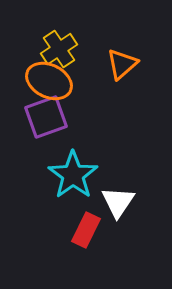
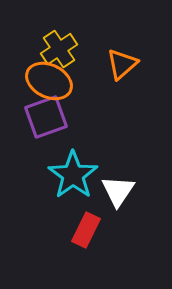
white triangle: moved 11 px up
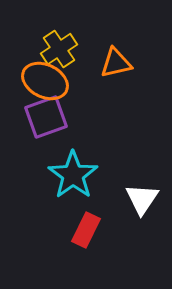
orange triangle: moved 6 px left, 1 px up; rotated 28 degrees clockwise
orange ellipse: moved 4 px left
white triangle: moved 24 px right, 8 px down
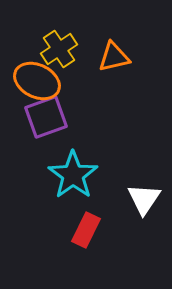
orange triangle: moved 2 px left, 6 px up
orange ellipse: moved 8 px left
white triangle: moved 2 px right
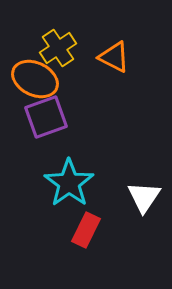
yellow cross: moved 1 px left, 1 px up
orange triangle: rotated 40 degrees clockwise
orange ellipse: moved 2 px left, 2 px up
cyan star: moved 4 px left, 8 px down
white triangle: moved 2 px up
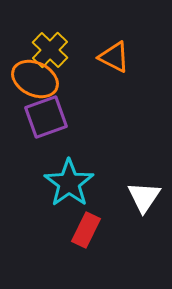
yellow cross: moved 8 px left, 2 px down; rotated 12 degrees counterclockwise
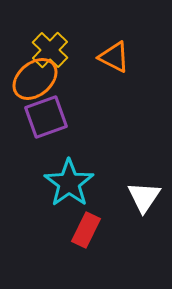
orange ellipse: rotated 66 degrees counterclockwise
